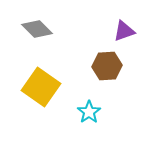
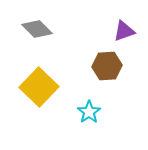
yellow square: moved 2 px left; rotated 9 degrees clockwise
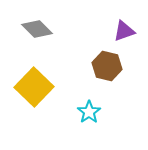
brown hexagon: rotated 16 degrees clockwise
yellow square: moved 5 px left
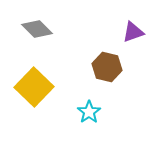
purple triangle: moved 9 px right, 1 px down
brown hexagon: moved 1 px down
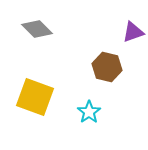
yellow square: moved 1 px right, 10 px down; rotated 24 degrees counterclockwise
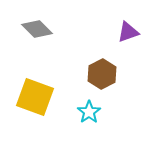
purple triangle: moved 5 px left
brown hexagon: moved 5 px left, 7 px down; rotated 20 degrees clockwise
